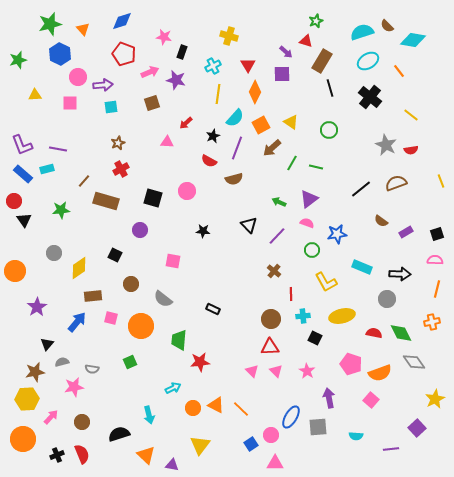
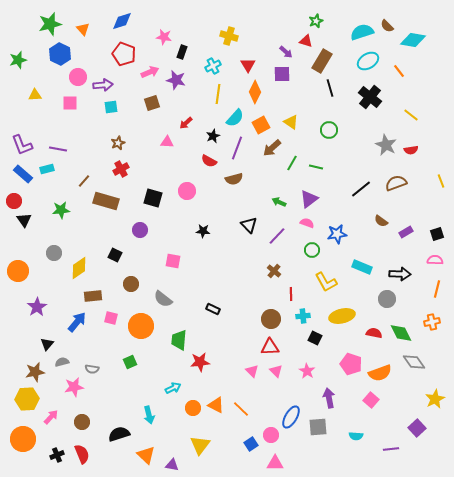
orange circle at (15, 271): moved 3 px right
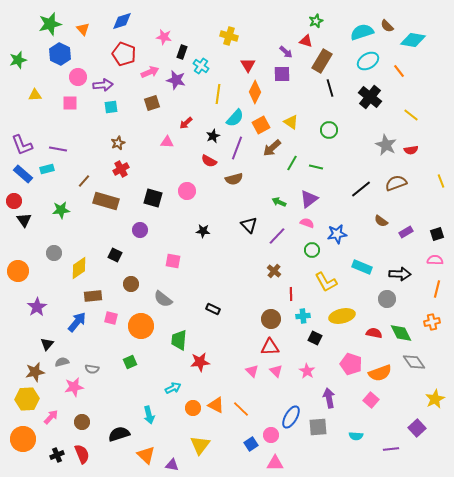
cyan cross at (213, 66): moved 12 px left; rotated 28 degrees counterclockwise
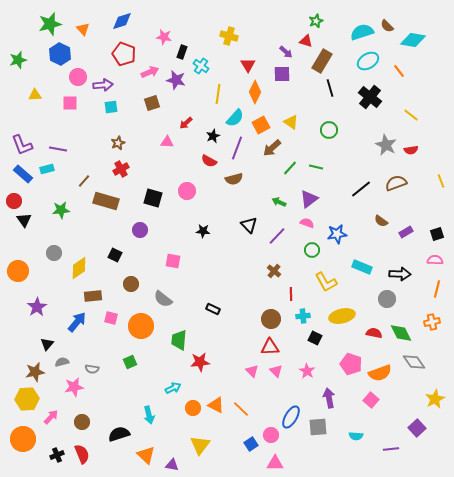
green line at (292, 163): moved 2 px left, 5 px down; rotated 14 degrees clockwise
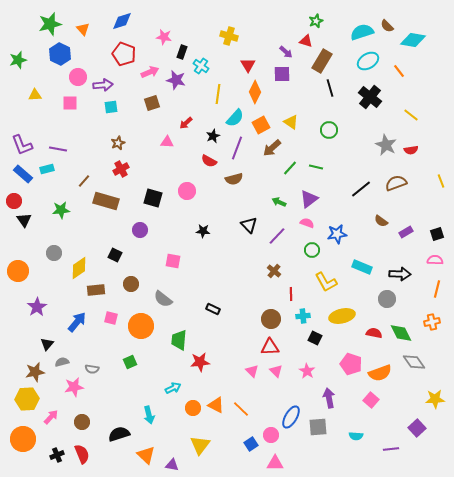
brown rectangle at (93, 296): moved 3 px right, 6 px up
yellow star at (435, 399): rotated 24 degrees clockwise
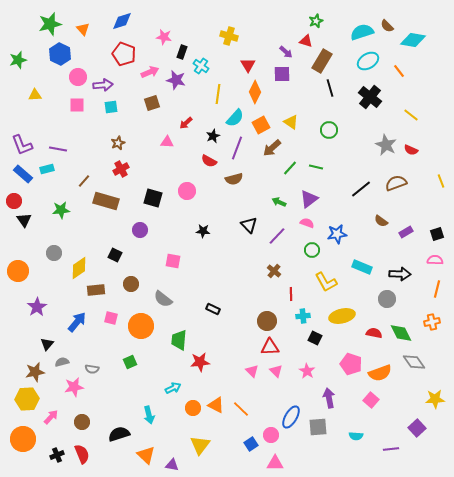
pink square at (70, 103): moved 7 px right, 2 px down
red semicircle at (411, 150): rotated 32 degrees clockwise
brown circle at (271, 319): moved 4 px left, 2 px down
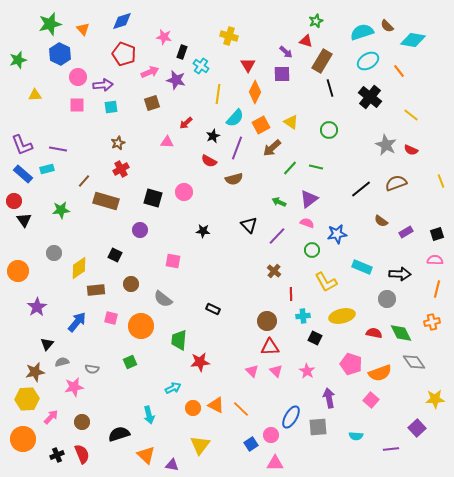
pink circle at (187, 191): moved 3 px left, 1 px down
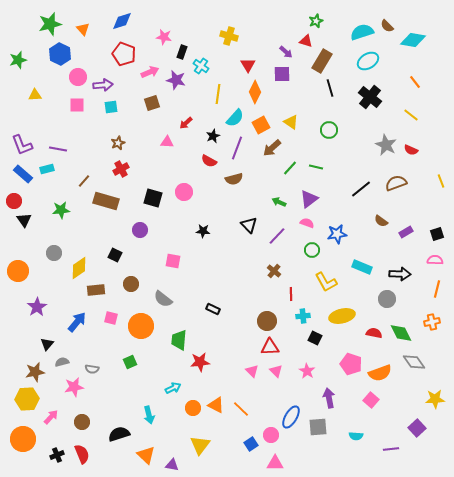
orange line at (399, 71): moved 16 px right, 11 px down
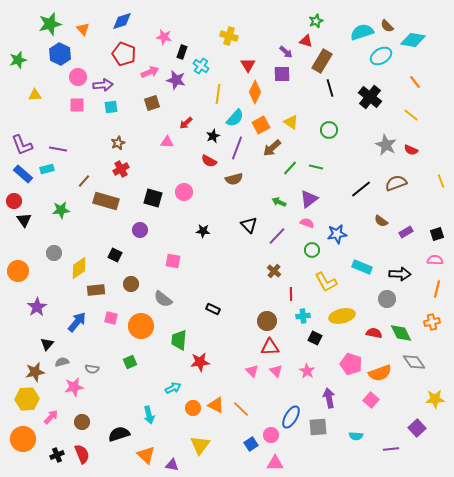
cyan ellipse at (368, 61): moved 13 px right, 5 px up
